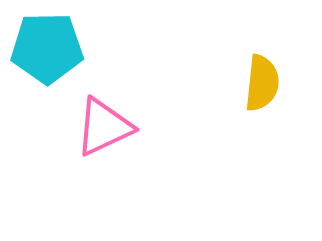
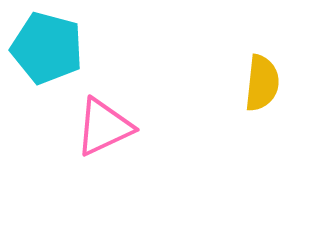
cyan pentagon: rotated 16 degrees clockwise
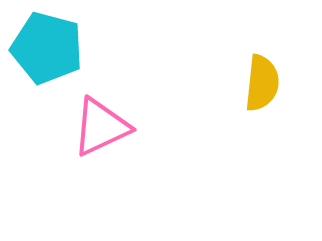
pink triangle: moved 3 px left
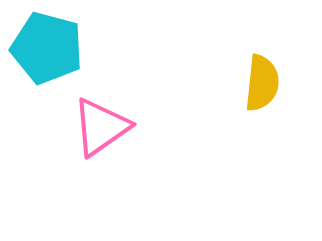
pink triangle: rotated 10 degrees counterclockwise
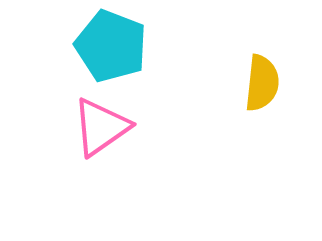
cyan pentagon: moved 64 px right, 2 px up; rotated 6 degrees clockwise
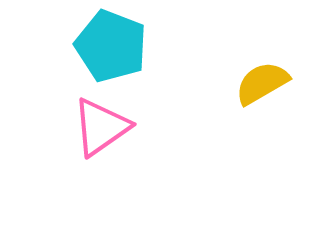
yellow semicircle: rotated 126 degrees counterclockwise
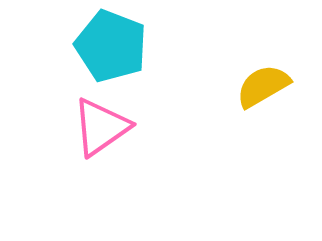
yellow semicircle: moved 1 px right, 3 px down
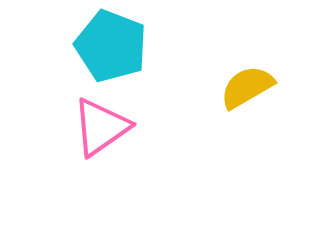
yellow semicircle: moved 16 px left, 1 px down
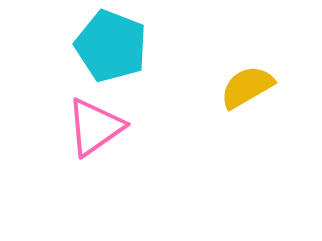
pink triangle: moved 6 px left
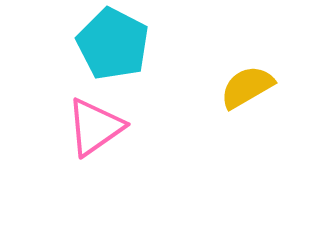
cyan pentagon: moved 2 px right, 2 px up; rotated 6 degrees clockwise
